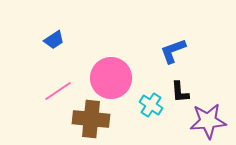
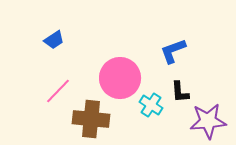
pink circle: moved 9 px right
pink line: rotated 12 degrees counterclockwise
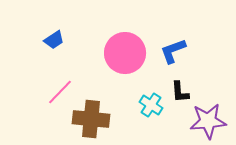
pink circle: moved 5 px right, 25 px up
pink line: moved 2 px right, 1 px down
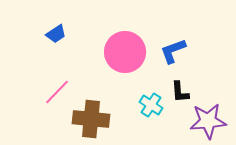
blue trapezoid: moved 2 px right, 6 px up
pink circle: moved 1 px up
pink line: moved 3 px left
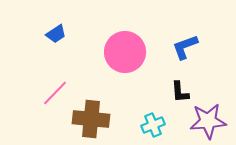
blue L-shape: moved 12 px right, 4 px up
pink line: moved 2 px left, 1 px down
cyan cross: moved 2 px right, 20 px down; rotated 35 degrees clockwise
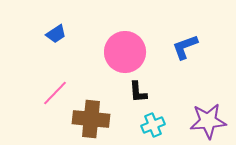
black L-shape: moved 42 px left
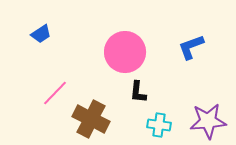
blue trapezoid: moved 15 px left
blue L-shape: moved 6 px right
black L-shape: rotated 10 degrees clockwise
brown cross: rotated 21 degrees clockwise
cyan cross: moved 6 px right; rotated 30 degrees clockwise
